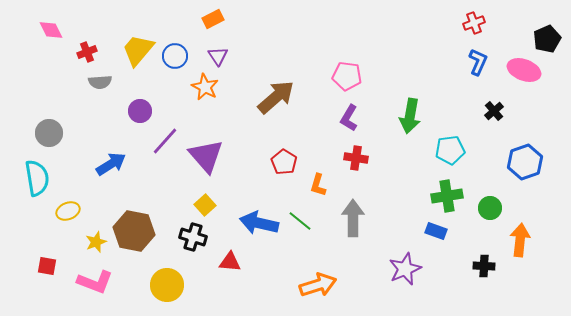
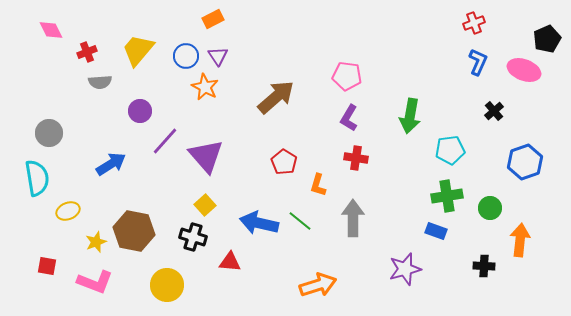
blue circle at (175, 56): moved 11 px right
purple star at (405, 269): rotated 8 degrees clockwise
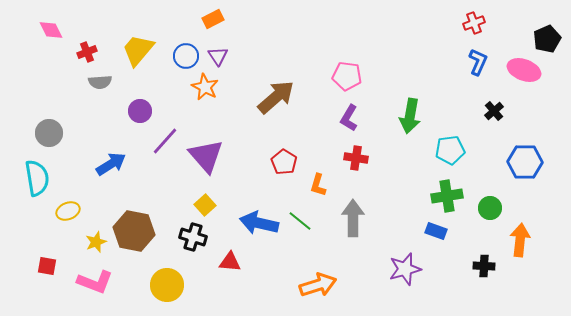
blue hexagon at (525, 162): rotated 20 degrees clockwise
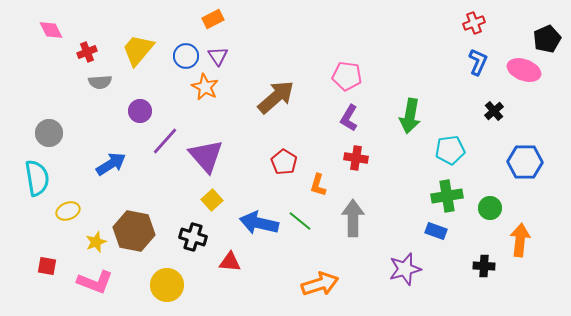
yellow square at (205, 205): moved 7 px right, 5 px up
orange arrow at (318, 285): moved 2 px right, 1 px up
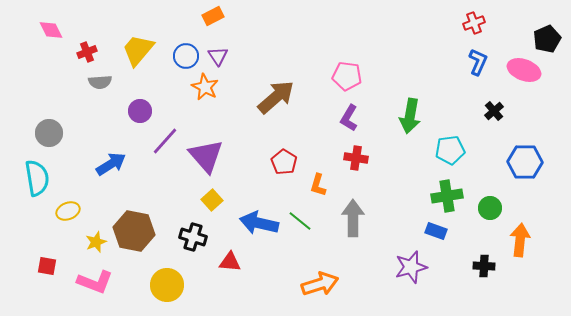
orange rectangle at (213, 19): moved 3 px up
purple star at (405, 269): moved 6 px right, 2 px up
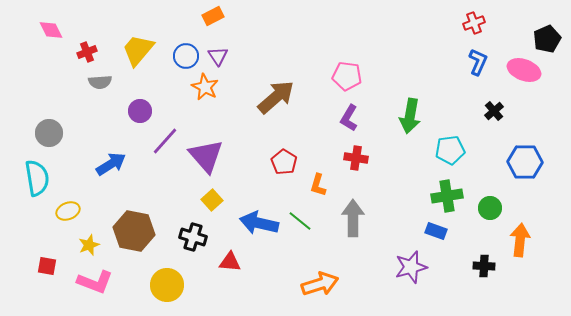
yellow star at (96, 242): moved 7 px left, 3 px down
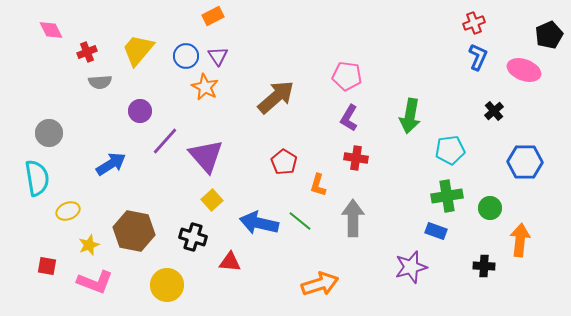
black pentagon at (547, 39): moved 2 px right, 4 px up
blue L-shape at (478, 62): moved 5 px up
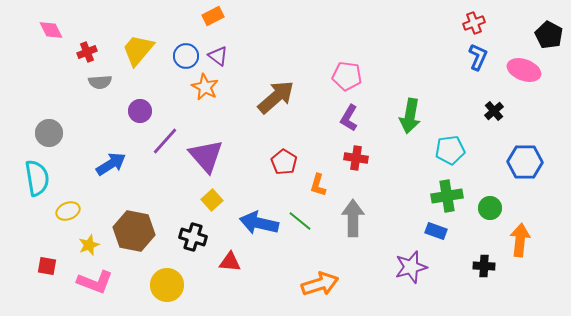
black pentagon at (549, 35): rotated 20 degrees counterclockwise
purple triangle at (218, 56): rotated 20 degrees counterclockwise
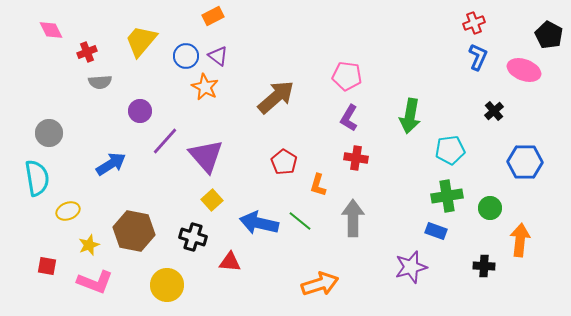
yellow trapezoid at (138, 50): moved 3 px right, 9 px up
